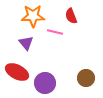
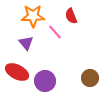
pink line: rotated 35 degrees clockwise
brown circle: moved 4 px right
purple circle: moved 2 px up
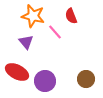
orange star: rotated 15 degrees clockwise
purple triangle: moved 1 px up
brown circle: moved 4 px left, 1 px down
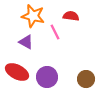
red semicircle: rotated 119 degrees clockwise
pink line: rotated 14 degrees clockwise
purple triangle: rotated 21 degrees counterclockwise
purple circle: moved 2 px right, 4 px up
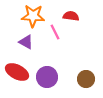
orange star: rotated 10 degrees counterclockwise
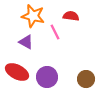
orange star: rotated 10 degrees clockwise
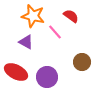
red semicircle: rotated 28 degrees clockwise
pink line: rotated 14 degrees counterclockwise
red ellipse: moved 1 px left
brown circle: moved 4 px left, 17 px up
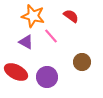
pink line: moved 4 px left, 4 px down
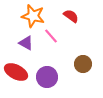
purple triangle: moved 1 px down
brown circle: moved 1 px right, 2 px down
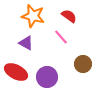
red semicircle: moved 2 px left
pink line: moved 10 px right, 1 px down
